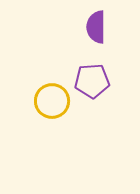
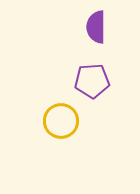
yellow circle: moved 9 px right, 20 px down
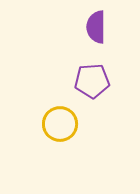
yellow circle: moved 1 px left, 3 px down
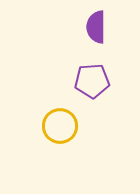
yellow circle: moved 2 px down
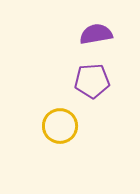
purple semicircle: moved 7 px down; rotated 80 degrees clockwise
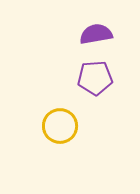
purple pentagon: moved 3 px right, 3 px up
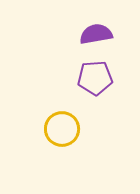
yellow circle: moved 2 px right, 3 px down
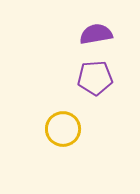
yellow circle: moved 1 px right
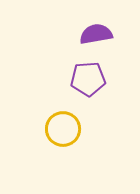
purple pentagon: moved 7 px left, 1 px down
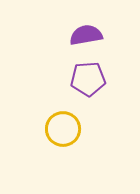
purple semicircle: moved 10 px left, 1 px down
